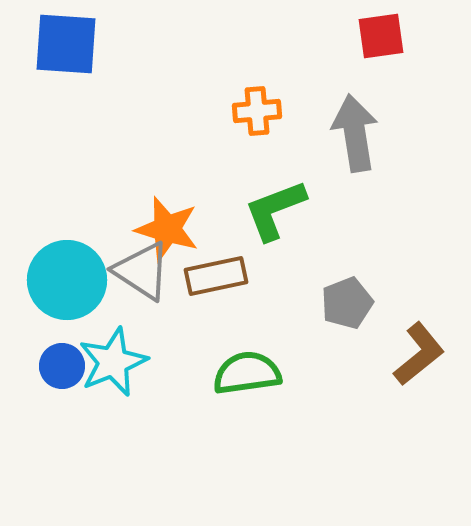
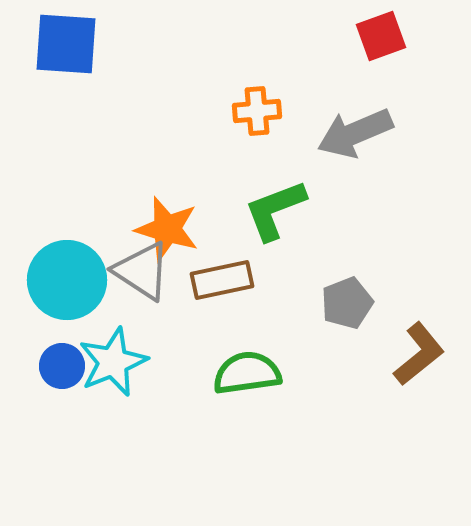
red square: rotated 12 degrees counterclockwise
gray arrow: rotated 104 degrees counterclockwise
brown rectangle: moved 6 px right, 4 px down
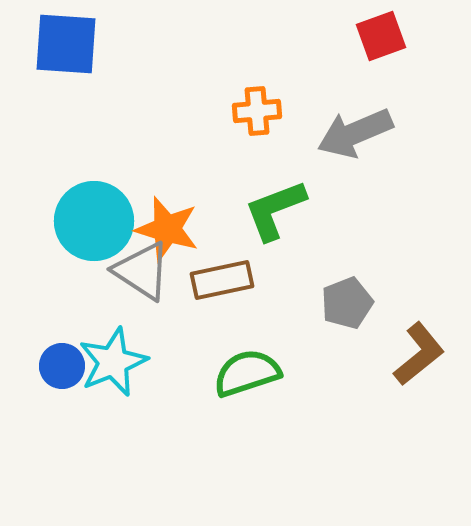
cyan circle: moved 27 px right, 59 px up
green semicircle: rotated 10 degrees counterclockwise
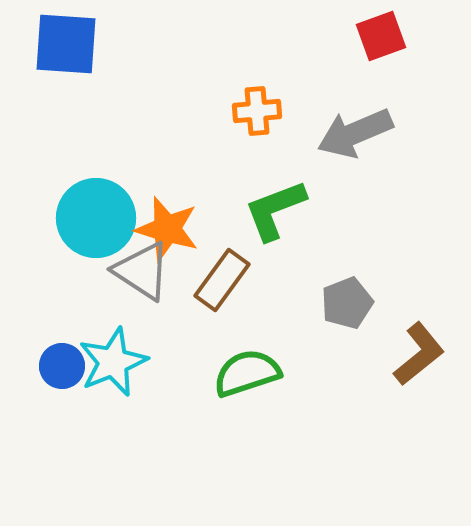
cyan circle: moved 2 px right, 3 px up
brown rectangle: rotated 42 degrees counterclockwise
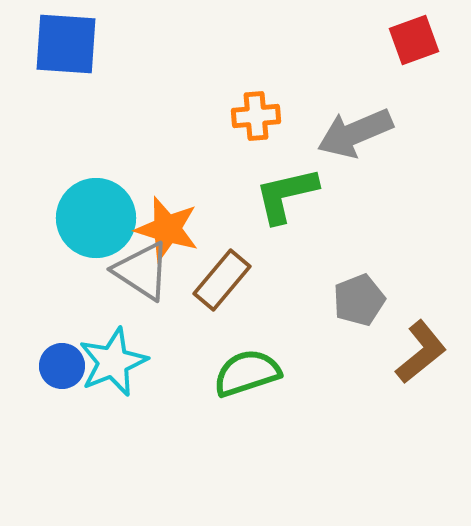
red square: moved 33 px right, 4 px down
orange cross: moved 1 px left, 5 px down
green L-shape: moved 11 px right, 15 px up; rotated 8 degrees clockwise
brown rectangle: rotated 4 degrees clockwise
gray pentagon: moved 12 px right, 3 px up
brown L-shape: moved 2 px right, 2 px up
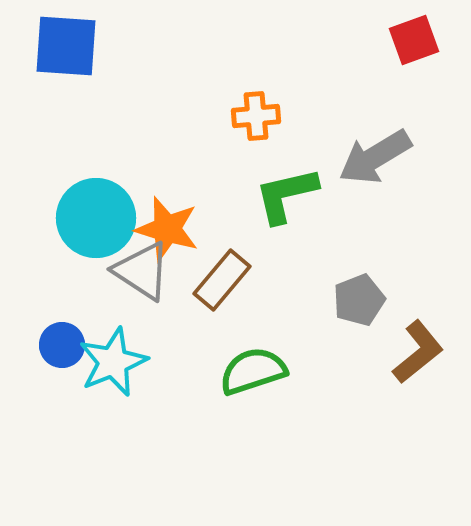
blue square: moved 2 px down
gray arrow: moved 20 px right, 24 px down; rotated 8 degrees counterclockwise
brown L-shape: moved 3 px left
blue circle: moved 21 px up
green semicircle: moved 6 px right, 2 px up
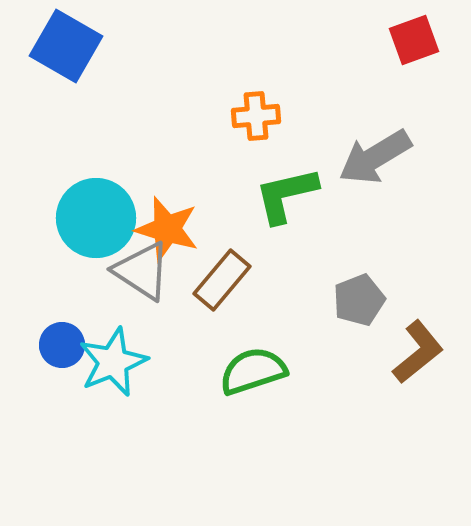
blue square: rotated 26 degrees clockwise
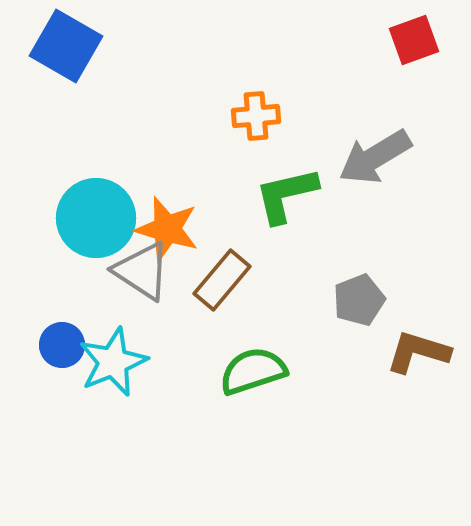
brown L-shape: rotated 124 degrees counterclockwise
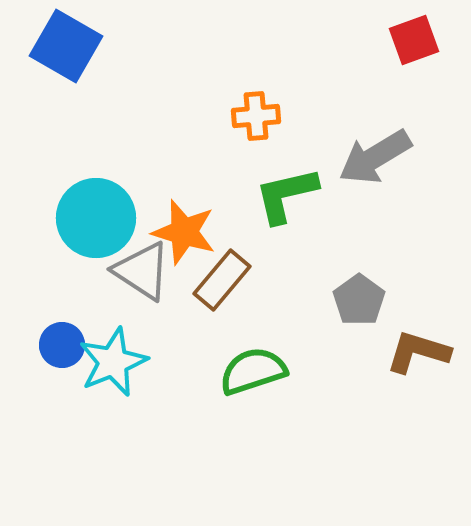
orange star: moved 17 px right, 3 px down
gray pentagon: rotated 15 degrees counterclockwise
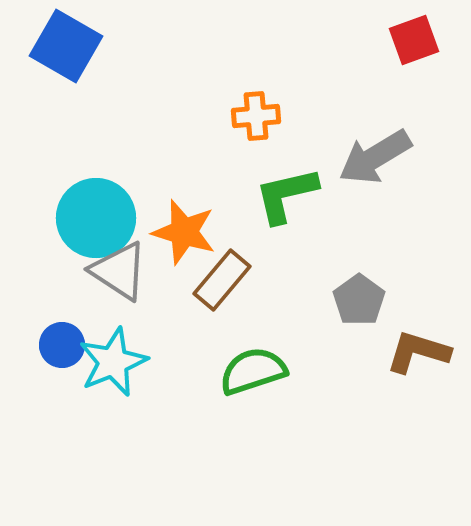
gray triangle: moved 23 px left
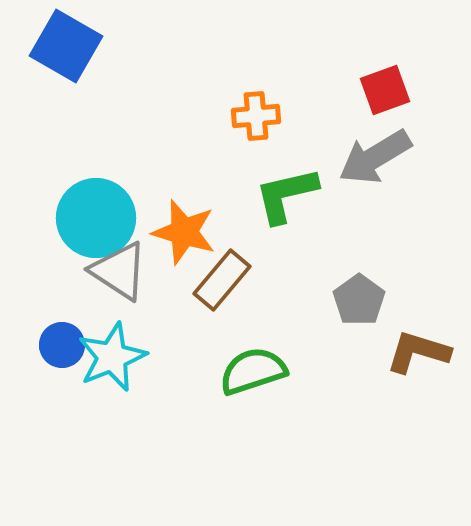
red square: moved 29 px left, 50 px down
cyan star: moved 1 px left, 5 px up
